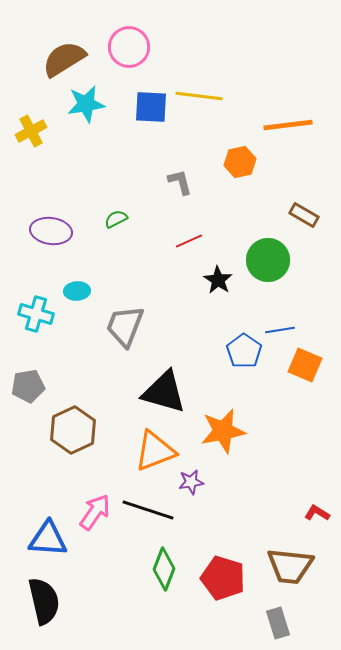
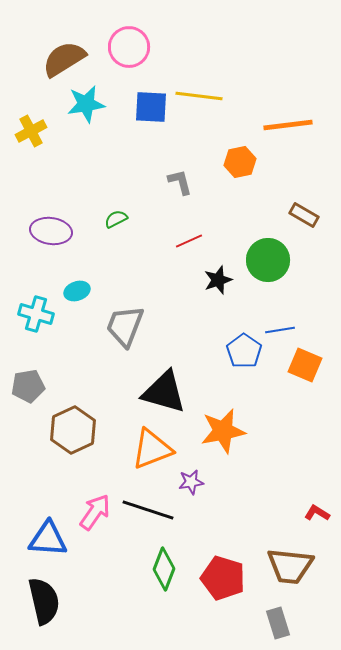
black star: rotated 20 degrees clockwise
cyan ellipse: rotated 15 degrees counterclockwise
orange triangle: moved 3 px left, 2 px up
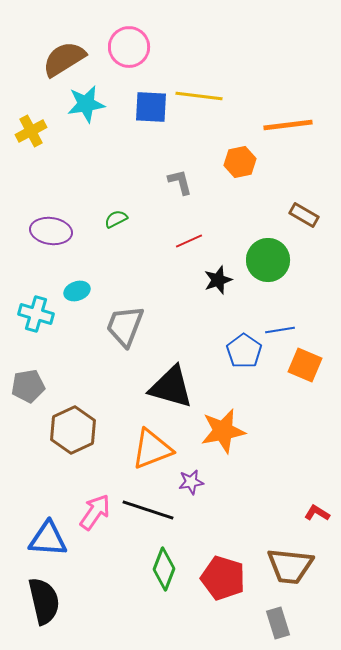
black triangle: moved 7 px right, 5 px up
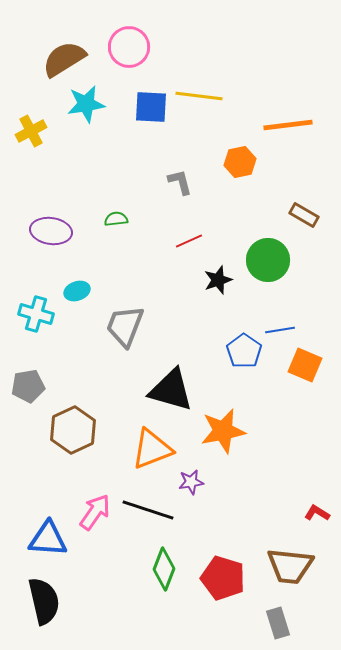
green semicircle: rotated 20 degrees clockwise
black triangle: moved 3 px down
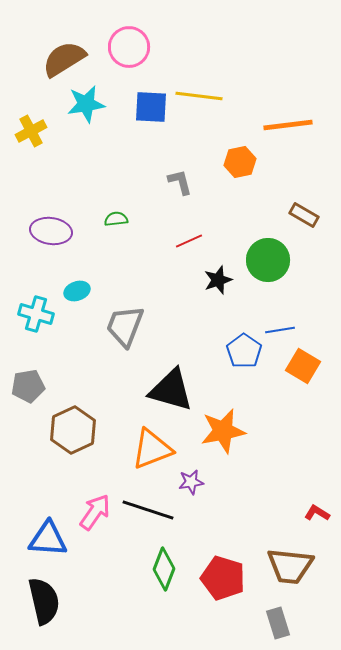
orange square: moved 2 px left, 1 px down; rotated 8 degrees clockwise
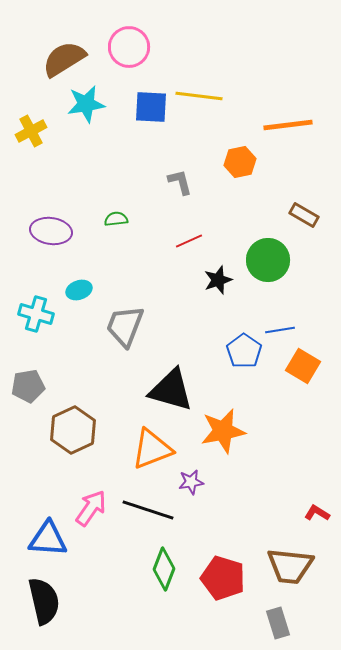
cyan ellipse: moved 2 px right, 1 px up
pink arrow: moved 4 px left, 4 px up
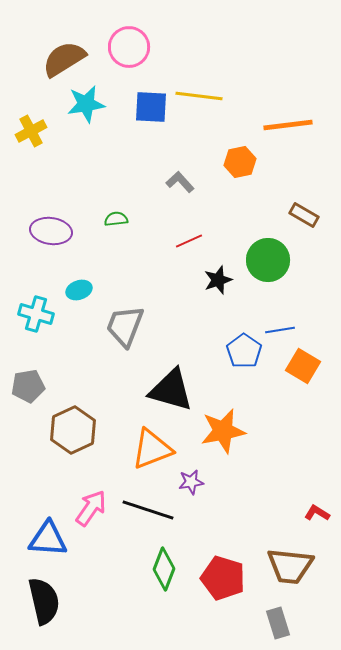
gray L-shape: rotated 28 degrees counterclockwise
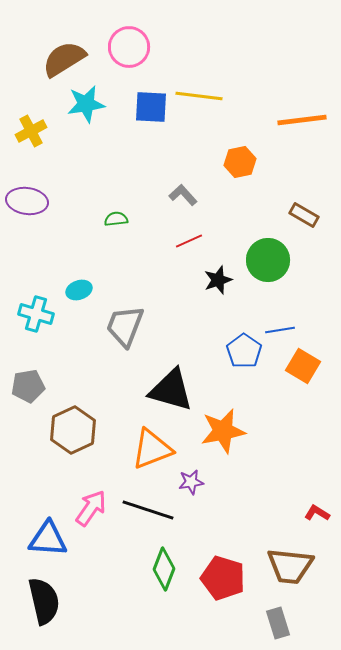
orange line: moved 14 px right, 5 px up
gray L-shape: moved 3 px right, 13 px down
purple ellipse: moved 24 px left, 30 px up
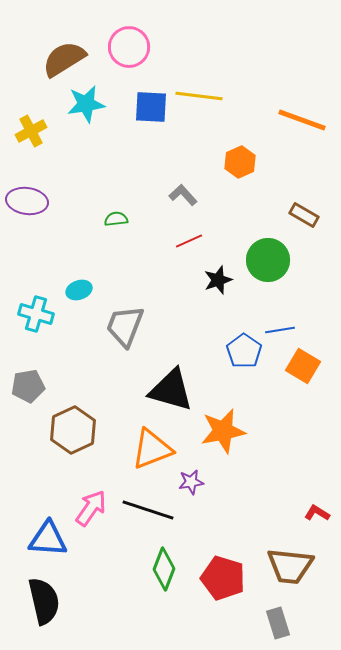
orange line: rotated 27 degrees clockwise
orange hexagon: rotated 12 degrees counterclockwise
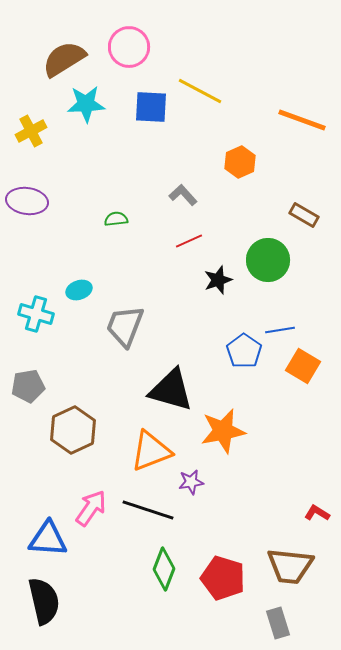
yellow line: moved 1 px right, 5 px up; rotated 21 degrees clockwise
cyan star: rotated 6 degrees clockwise
orange triangle: moved 1 px left, 2 px down
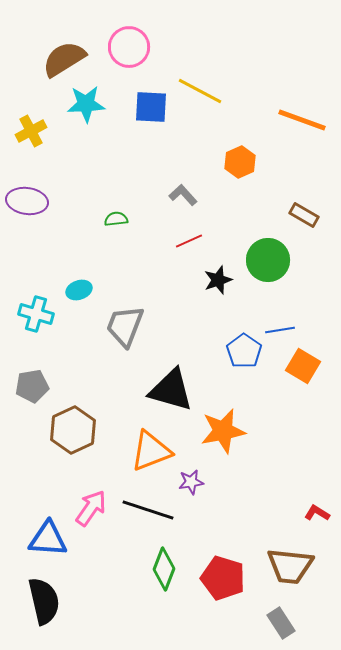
gray pentagon: moved 4 px right
gray rectangle: moved 3 px right; rotated 16 degrees counterclockwise
